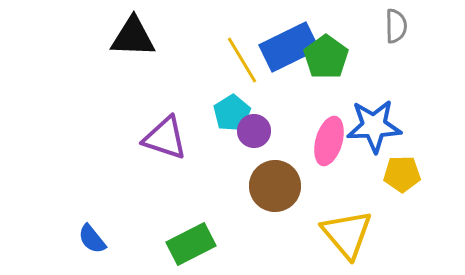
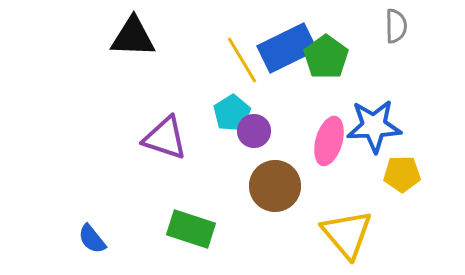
blue rectangle: moved 2 px left, 1 px down
green rectangle: moved 15 px up; rotated 45 degrees clockwise
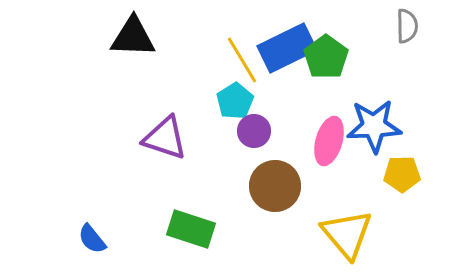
gray semicircle: moved 11 px right
cyan pentagon: moved 3 px right, 12 px up
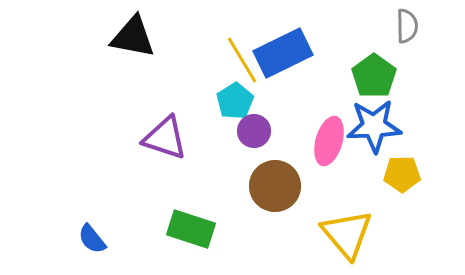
black triangle: rotated 9 degrees clockwise
blue rectangle: moved 4 px left, 5 px down
green pentagon: moved 48 px right, 19 px down
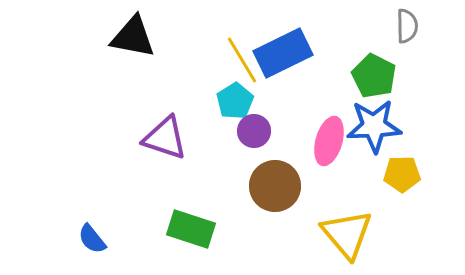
green pentagon: rotated 9 degrees counterclockwise
